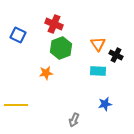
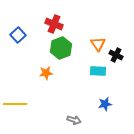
blue square: rotated 21 degrees clockwise
yellow line: moved 1 px left, 1 px up
gray arrow: rotated 96 degrees counterclockwise
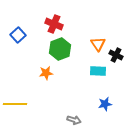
green hexagon: moved 1 px left, 1 px down
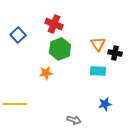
black cross: moved 1 px left, 2 px up; rotated 16 degrees counterclockwise
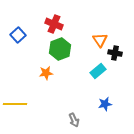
orange triangle: moved 2 px right, 4 px up
cyan rectangle: rotated 42 degrees counterclockwise
gray arrow: rotated 48 degrees clockwise
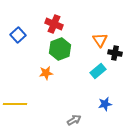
gray arrow: rotated 96 degrees counterclockwise
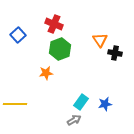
cyan rectangle: moved 17 px left, 31 px down; rotated 14 degrees counterclockwise
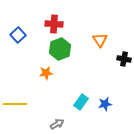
red cross: rotated 18 degrees counterclockwise
black cross: moved 9 px right, 6 px down
gray arrow: moved 17 px left, 4 px down
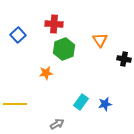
green hexagon: moved 4 px right
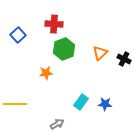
orange triangle: moved 13 px down; rotated 21 degrees clockwise
black cross: rotated 16 degrees clockwise
blue star: rotated 16 degrees clockwise
